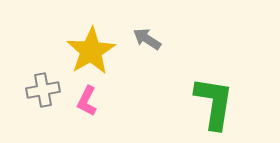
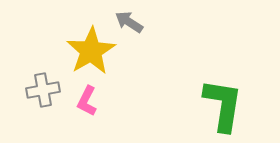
gray arrow: moved 18 px left, 17 px up
green L-shape: moved 9 px right, 2 px down
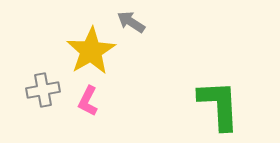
gray arrow: moved 2 px right
pink L-shape: moved 1 px right
green L-shape: moved 4 px left; rotated 12 degrees counterclockwise
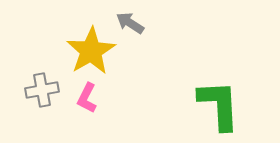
gray arrow: moved 1 px left, 1 px down
gray cross: moved 1 px left
pink L-shape: moved 1 px left, 3 px up
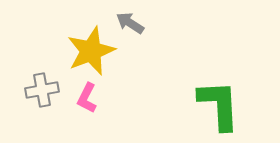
yellow star: rotated 9 degrees clockwise
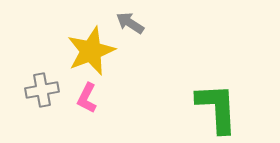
green L-shape: moved 2 px left, 3 px down
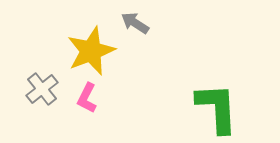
gray arrow: moved 5 px right
gray cross: moved 1 px up; rotated 28 degrees counterclockwise
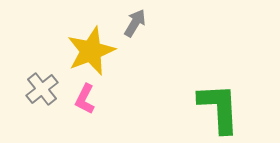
gray arrow: rotated 88 degrees clockwise
pink L-shape: moved 2 px left, 1 px down
green L-shape: moved 2 px right
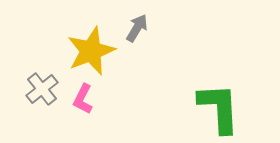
gray arrow: moved 2 px right, 5 px down
pink L-shape: moved 2 px left
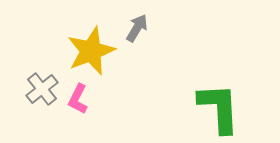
pink L-shape: moved 5 px left
